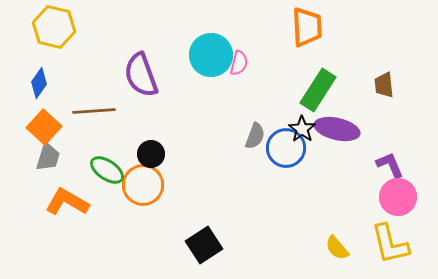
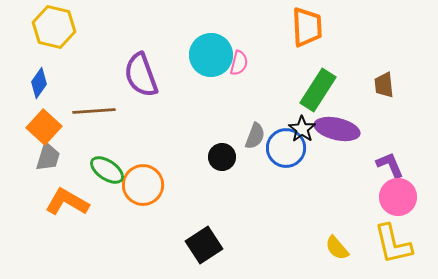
black circle: moved 71 px right, 3 px down
yellow L-shape: moved 3 px right
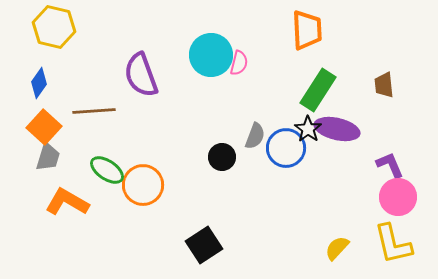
orange trapezoid: moved 3 px down
black star: moved 6 px right
yellow semicircle: rotated 84 degrees clockwise
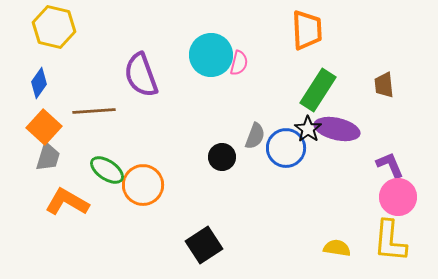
yellow L-shape: moved 3 px left, 3 px up; rotated 18 degrees clockwise
yellow semicircle: rotated 56 degrees clockwise
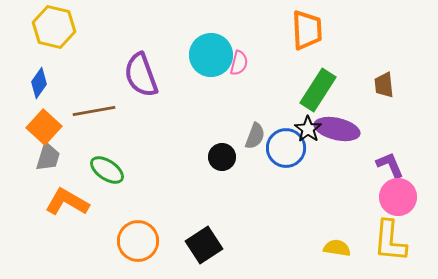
brown line: rotated 6 degrees counterclockwise
orange circle: moved 5 px left, 56 px down
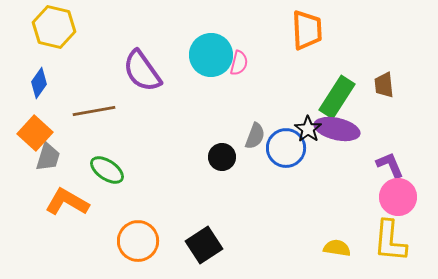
purple semicircle: moved 1 px right, 4 px up; rotated 15 degrees counterclockwise
green rectangle: moved 19 px right, 7 px down
orange square: moved 9 px left, 6 px down
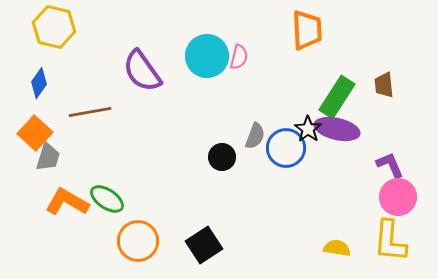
cyan circle: moved 4 px left, 1 px down
pink semicircle: moved 6 px up
brown line: moved 4 px left, 1 px down
green ellipse: moved 29 px down
